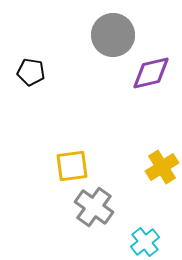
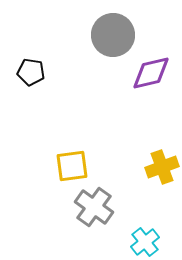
yellow cross: rotated 12 degrees clockwise
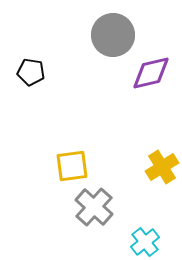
yellow cross: rotated 12 degrees counterclockwise
gray cross: rotated 6 degrees clockwise
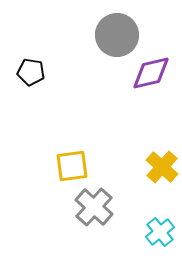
gray circle: moved 4 px right
yellow cross: rotated 16 degrees counterclockwise
cyan cross: moved 15 px right, 10 px up
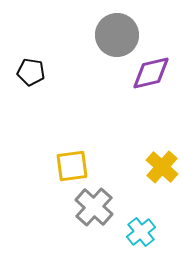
cyan cross: moved 19 px left
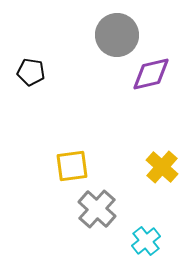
purple diamond: moved 1 px down
gray cross: moved 3 px right, 2 px down
cyan cross: moved 5 px right, 9 px down
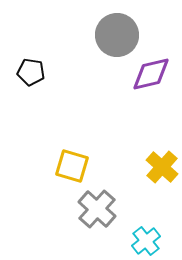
yellow square: rotated 24 degrees clockwise
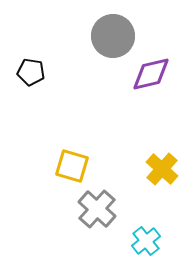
gray circle: moved 4 px left, 1 px down
yellow cross: moved 2 px down
